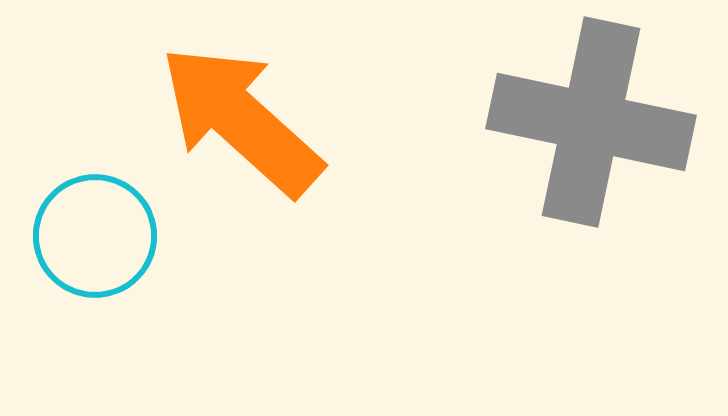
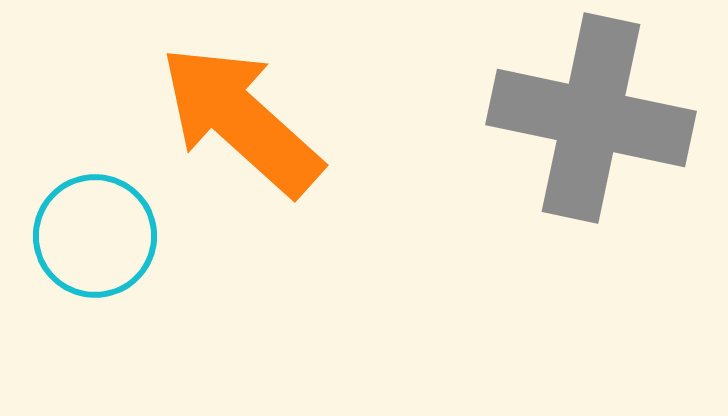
gray cross: moved 4 px up
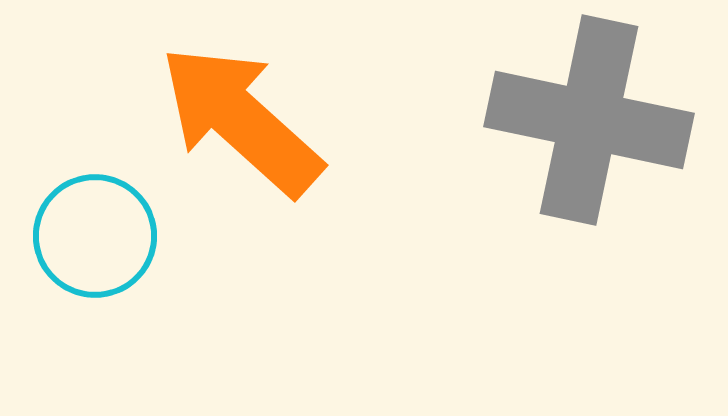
gray cross: moved 2 px left, 2 px down
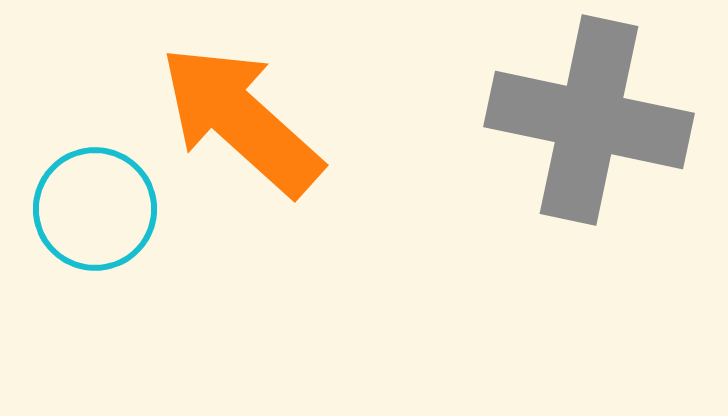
cyan circle: moved 27 px up
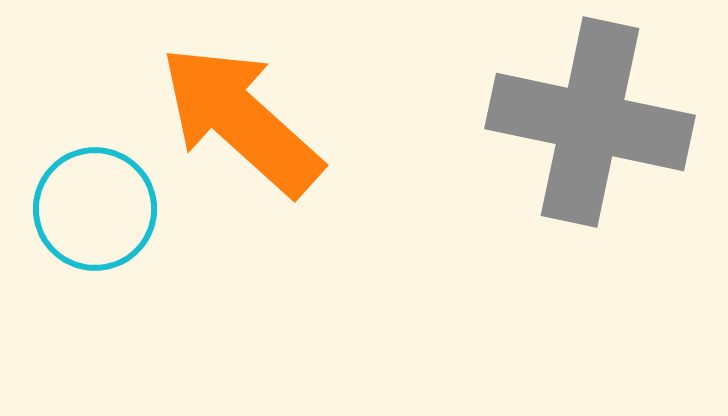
gray cross: moved 1 px right, 2 px down
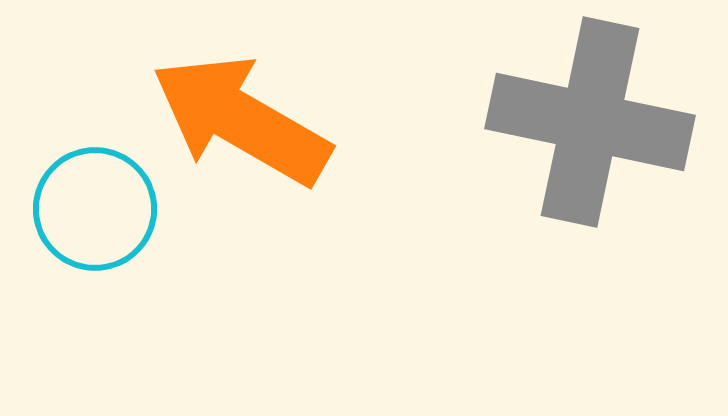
orange arrow: rotated 12 degrees counterclockwise
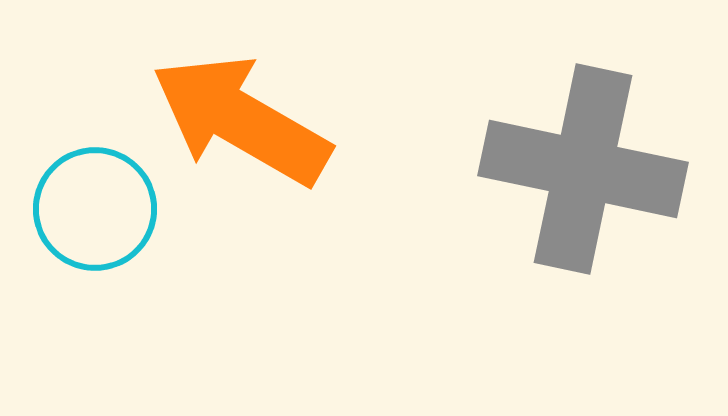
gray cross: moved 7 px left, 47 px down
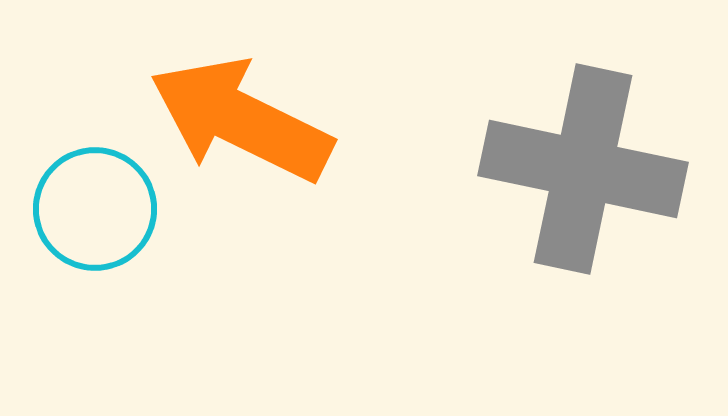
orange arrow: rotated 4 degrees counterclockwise
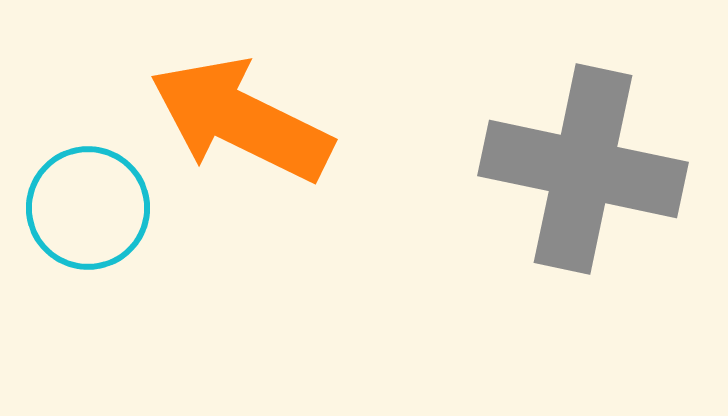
cyan circle: moved 7 px left, 1 px up
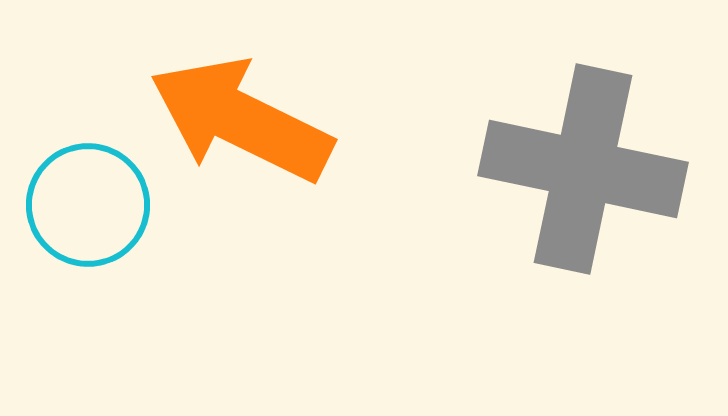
cyan circle: moved 3 px up
